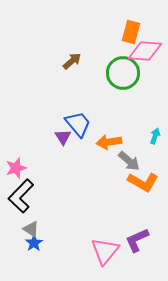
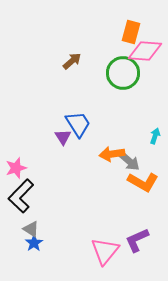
blue trapezoid: rotated 8 degrees clockwise
orange arrow: moved 3 px right, 12 px down
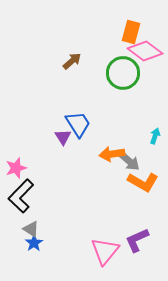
pink diamond: rotated 32 degrees clockwise
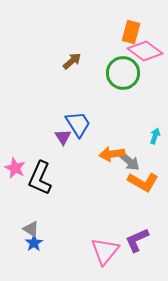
pink star: moved 1 px left; rotated 30 degrees counterclockwise
black L-shape: moved 19 px right, 18 px up; rotated 20 degrees counterclockwise
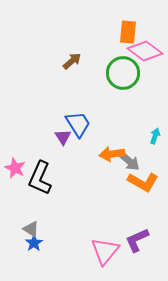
orange rectangle: moved 3 px left; rotated 10 degrees counterclockwise
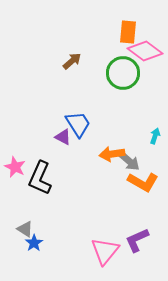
purple triangle: rotated 30 degrees counterclockwise
pink star: moved 1 px up
gray triangle: moved 6 px left
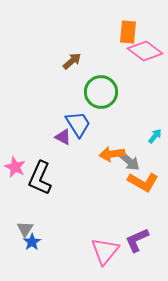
green circle: moved 22 px left, 19 px down
cyan arrow: rotated 21 degrees clockwise
gray triangle: rotated 30 degrees clockwise
blue star: moved 2 px left, 1 px up
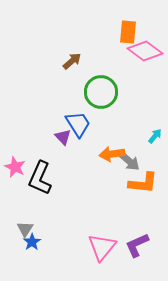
purple triangle: rotated 18 degrees clockwise
orange L-shape: moved 1 px down; rotated 24 degrees counterclockwise
purple L-shape: moved 5 px down
pink triangle: moved 3 px left, 4 px up
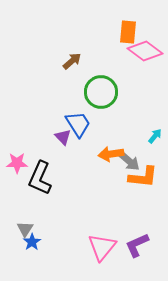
orange arrow: moved 1 px left
pink star: moved 2 px right, 4 px up; rotated 25 degrees counterclockwise
orange L-shape: moved 6 px up
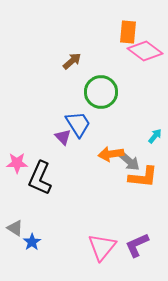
gray triangle: moved 10 px left, 1 px up; rotated 30 degrees counterclockwise
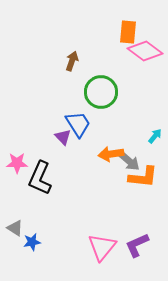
brown arrow: rotated 30 degrees counterclockwise
blue star: rotated 24 degrees clockwise
